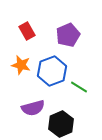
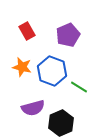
orange star: moved 1 px right, 2 px down
blue hexagon: rotated 20 degrees counterclockwise
black hexagon: moved 1 px up
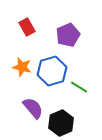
red rectangle: moved 4 px up
blue hexagon: rotated 24 degrees clockwise
purple semicircle: rotated 115 degrees counterclockwise
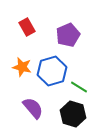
black hexagon: moved 12 px right, 9 px up; rotated 20 degrees counterclockwise
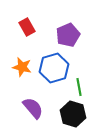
blue hexagon: moved 2 px right, 3 px up
green line: rotated 48 degrees clockwise
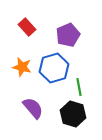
red rectangle: rotated 12 degrees counterclockwise
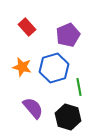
black hexagon: moved 5 px left, 3 px down
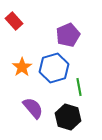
red rectangle: moved 13 px left, 6 px up
orange star: rotated 24 degrees clockwise
